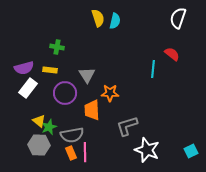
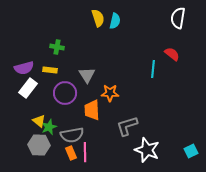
white semicircle: rotated 10 degrees counterclockwise
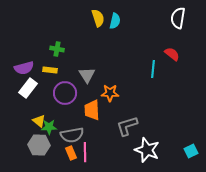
green cross: moved 2 px down
green star: rotated 21 degrees clockwise
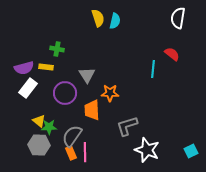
yellow rectangle: moved 4 px left, 3 px up
gray semicircle: moved 1 px down; rotated 135 degrees clockwise
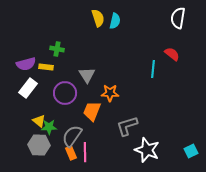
purple semicircle: moved 2 px right, 4 px up
orange trapezoid: moved 1 px down; rotated 25 degrees clockwise
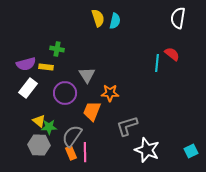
cyan line: moved 4 px right, 6 px up
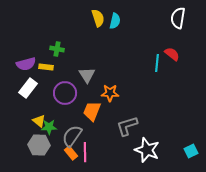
orange rectangle: rotated 16 degrees counterclockwise
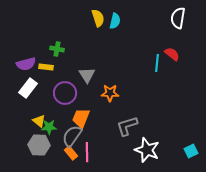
orange trapezoid: moved 11 px left, 7 px down
pink line: moved 2 px right
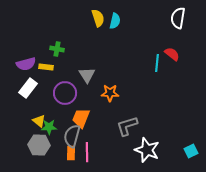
gray semicircle: rotated 20 degrees counterclockwise
orange rectangle: rotated 40 degrees clockwise
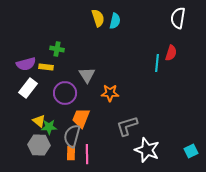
red semicircle: moved 1 px left, 1 px up; rotated 70 degrees clockwise
pink line: moved 2 px down
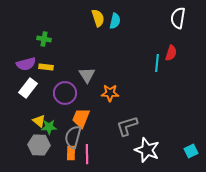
green cross: moved 13 px left, 10 px up
gray semicircle: moved 1 px right, 1 px down
